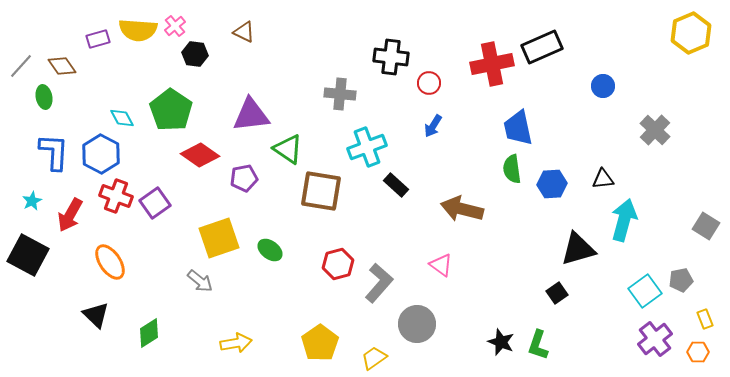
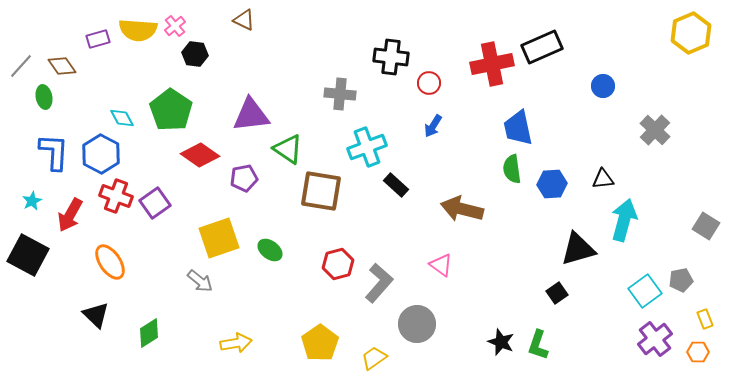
brown triangle at (244, 32): moved 12 px up
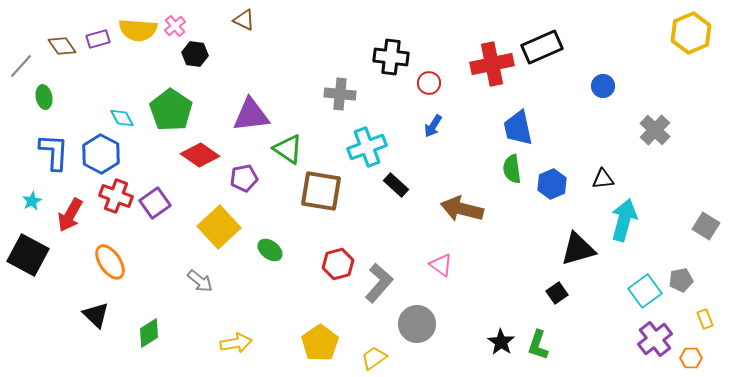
brown diamond at (62, 66): moved 20 px up
blue hexagon at (552, 184): rotated 20 degrees counterclockwise
yellow square at (219, 238): moved 11 px up; rotated 24 degrees counterclockwise
black star at (501, 342): rotated 12 degrees clockwise
orange hexagon at (698, 352): moved 7 px left, 6 px down
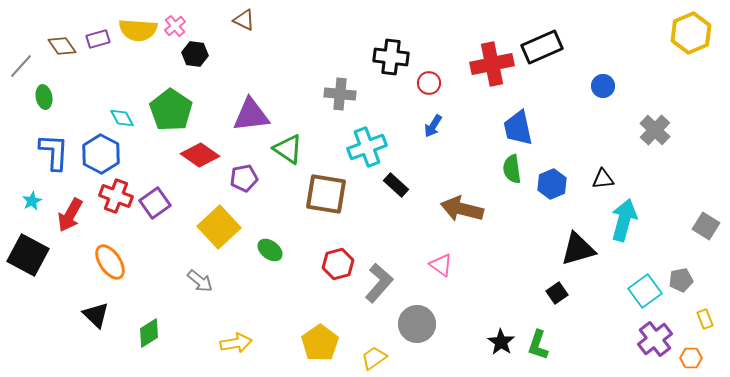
brown square at (321, 191): moved 5 px right, 3 px down
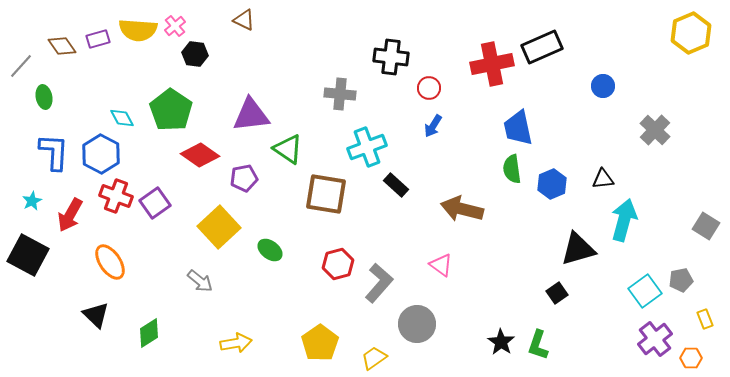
red circle at (429, 83): moved 5 px down
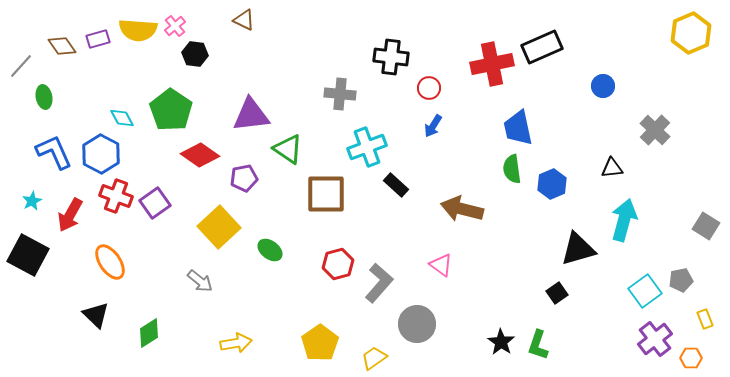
blue L-shape at (54, 152): rotated 27 degrees counterclockwise
black triangle at (603, 179): moved 9 px right, 11 px up
brown square at (326, 194): rotated 9 degrees counterclockwise
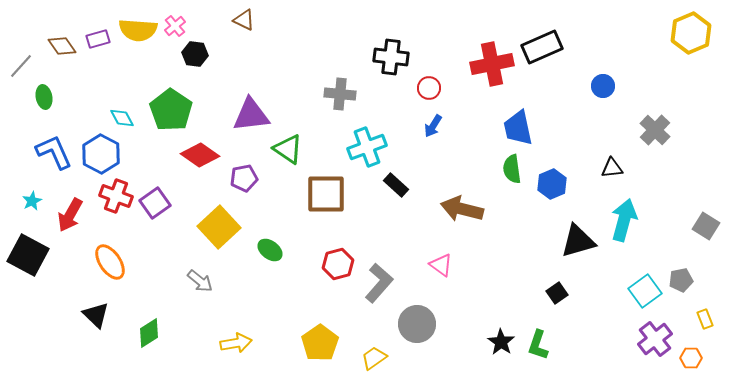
black triangle at (578, 249): moved 8 px up
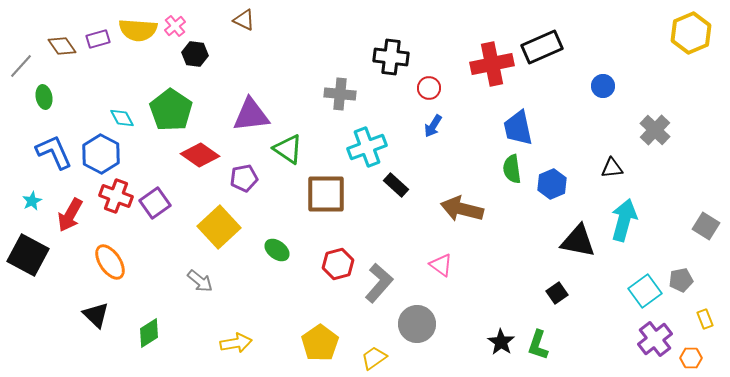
black triangle at (578, 241): rotated 27 degrees clockwise
green ellipse at (270, 250): moved 7 px right
